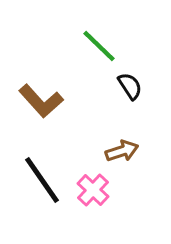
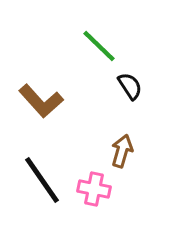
brown arrow: rotated 56 degrees counterclockwise
pink cross: moved 1 px right, 1 px up; rotated 32 degrees counterclockwise
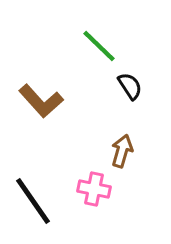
black line: moved 9 px left, 21 px down
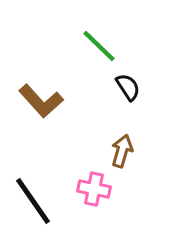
black semicircle: moved 2 px left, 1 px down
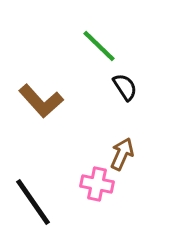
black semicircle: moved 3 px left
brown arrow: moved 3 px down; rotated 8 degrees clockwise
pink cross: moved 3 px right, 5 px up
black line: moved 1 px down
